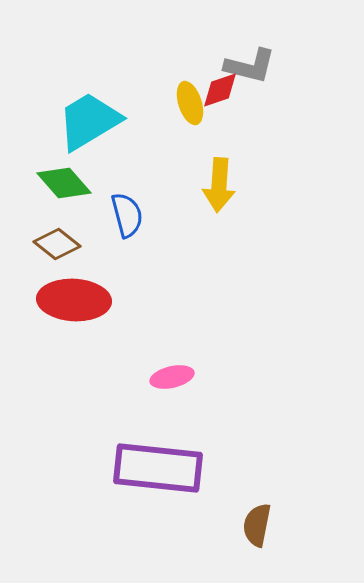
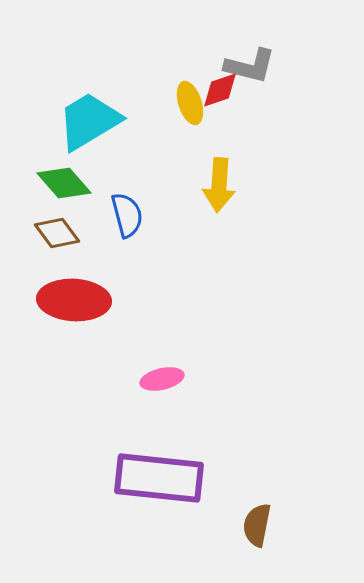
brown diamond: moved 11 px up; rotated 15 degrees clockwise
pink ellipse: moved 10 px left, 2 px down
purple rectangle: moved 1 px right, 10 px down
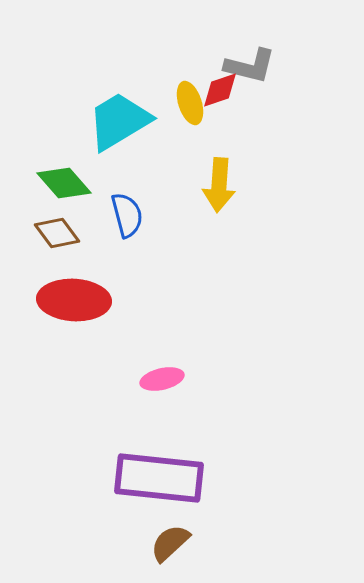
cyan trapezoid: moved 30 px right
brown semicircle: moved 87 px left, 18 px down; rotated 36 degrees clockwise
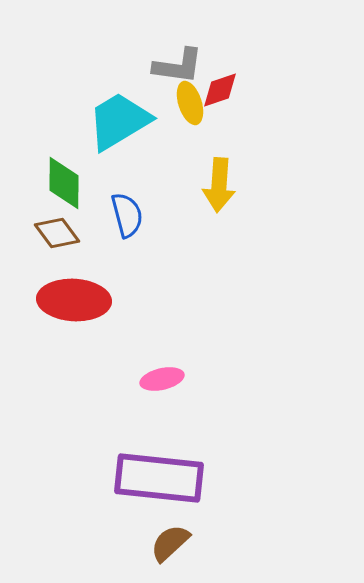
gray L-shape: moved 72 px left; rotated 6 degrees counterclockwise
green diamond: rotated 42 degrees clockwise
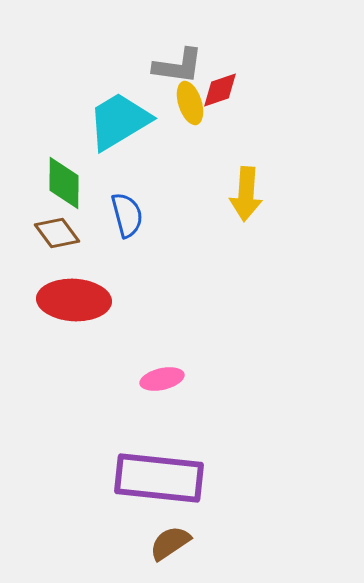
yellow arrow: moved 27 px right, 9 px down
brown semicircle: rotated 9 degrees clockwise
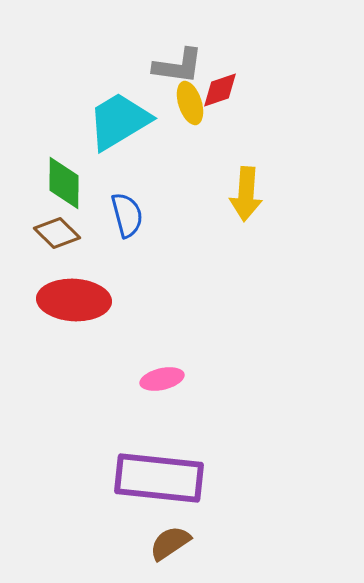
brown diamond: rotated 9 degrees counterclockwise
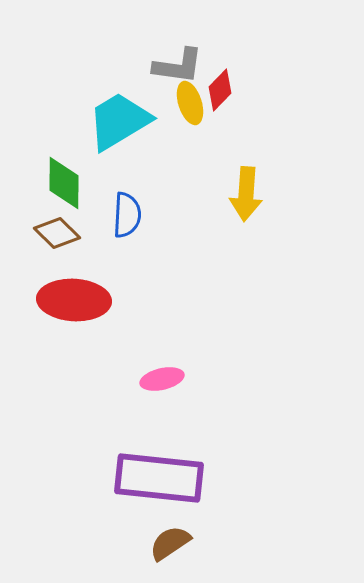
red diamond: rotated 27 degrees counterclockwise
blue semicircle: rotated 18 degrees clockwise
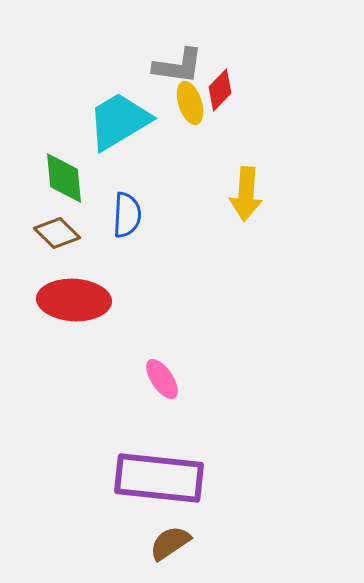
green diamond: moved 5 px up; rotated 6 degrees counterclockwise
pink ellipse: rotated 69 degrees clockwise
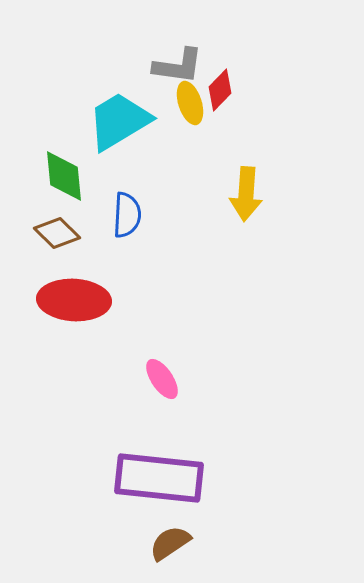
green diamond: moved 2 px up
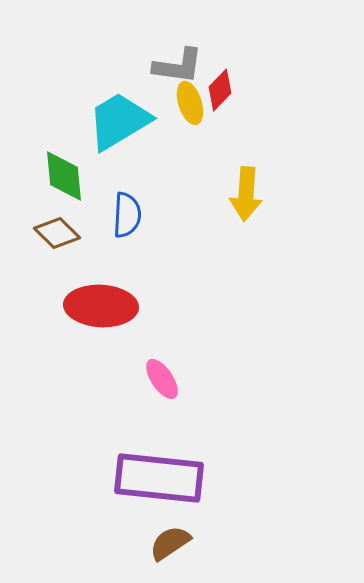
red ellipse: moved 27 px right, 6 px down
